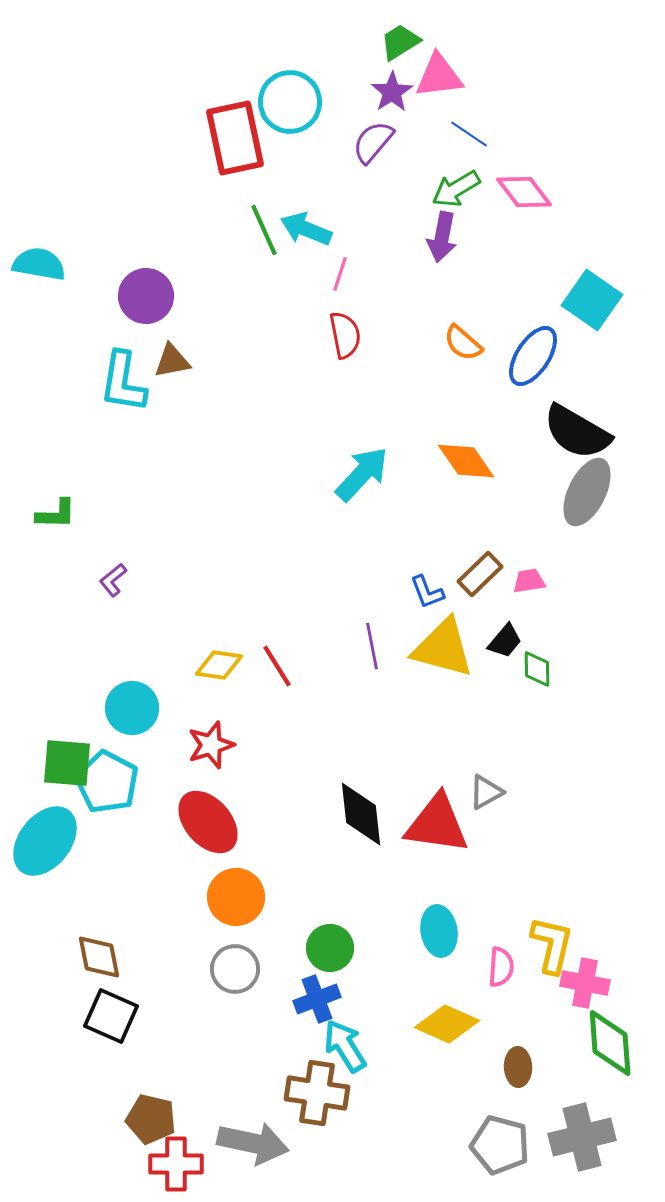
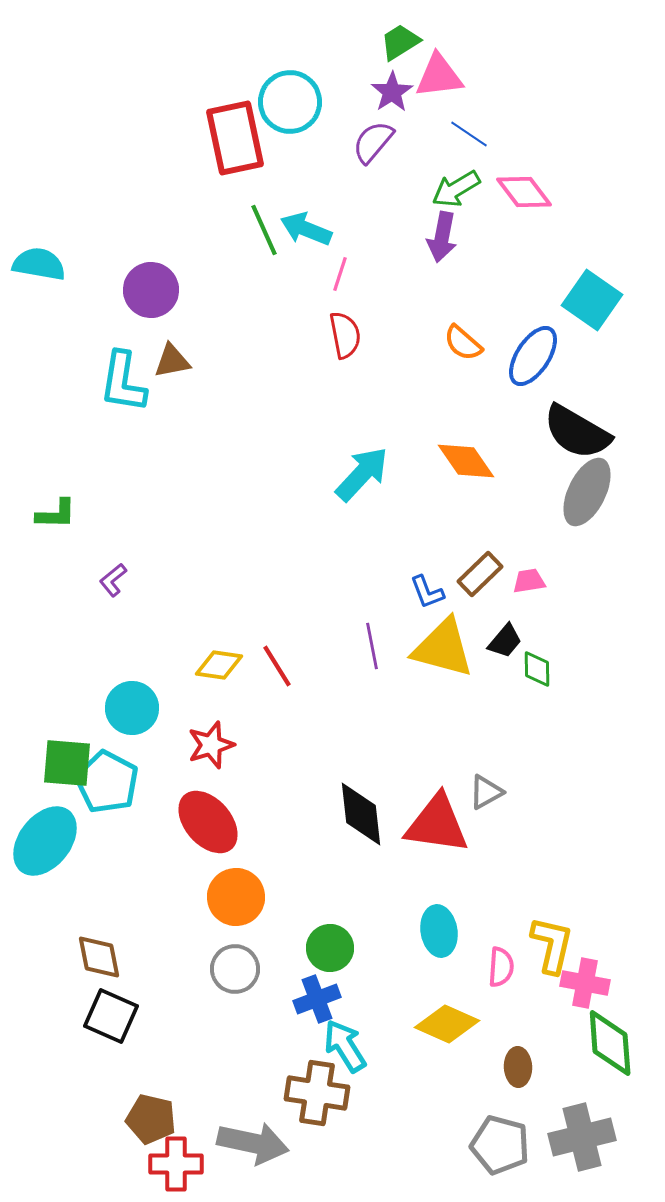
purple circle at (146, 296): moved 5 px right, 6 px up
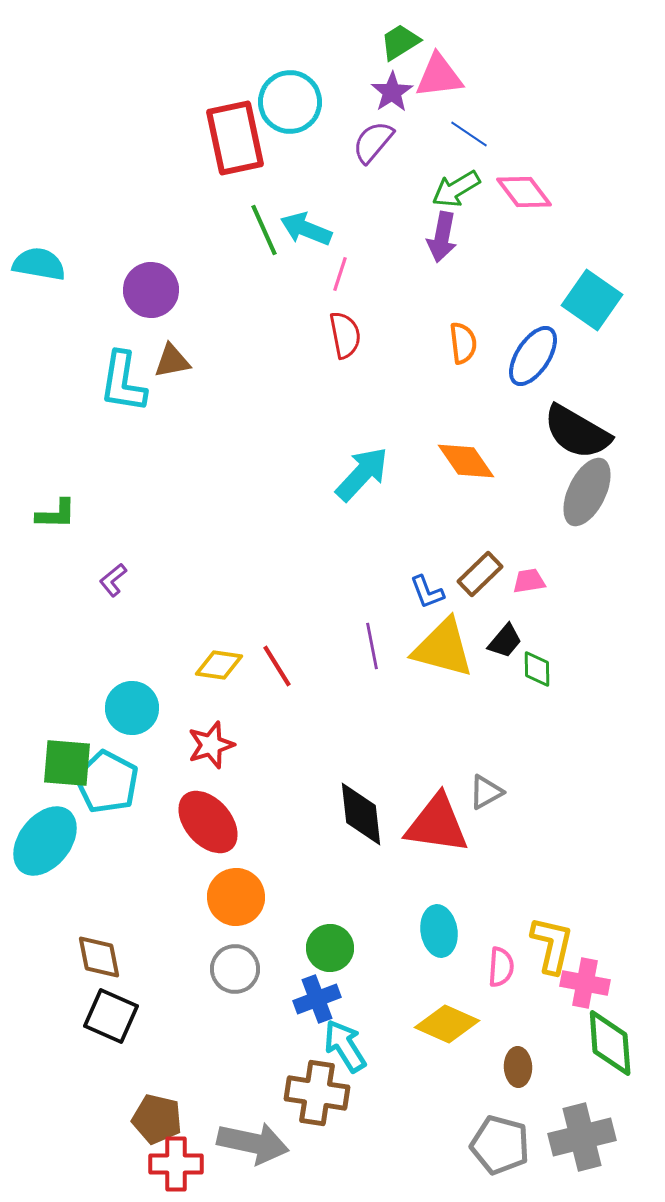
orange semicircle at (463, 343): rotated 138 degrees counterclockwise
brown pentagon at (151, 1119): moved 6 px right
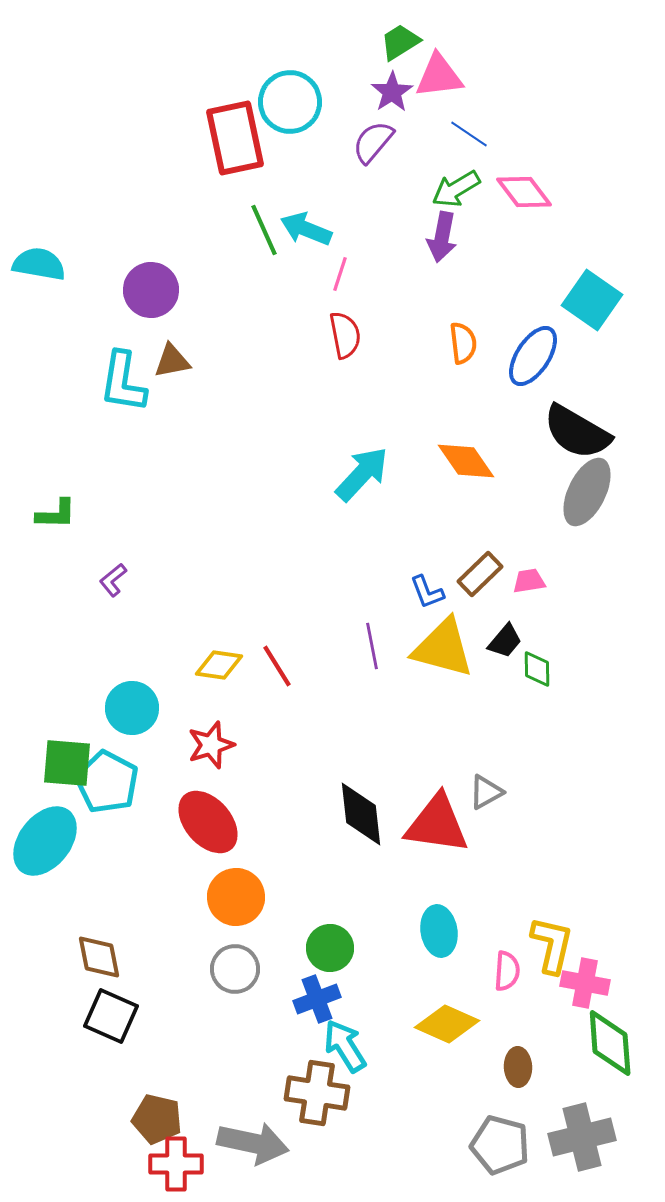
pink semicircle at (501, 967): moved 6 px right, 4 px down
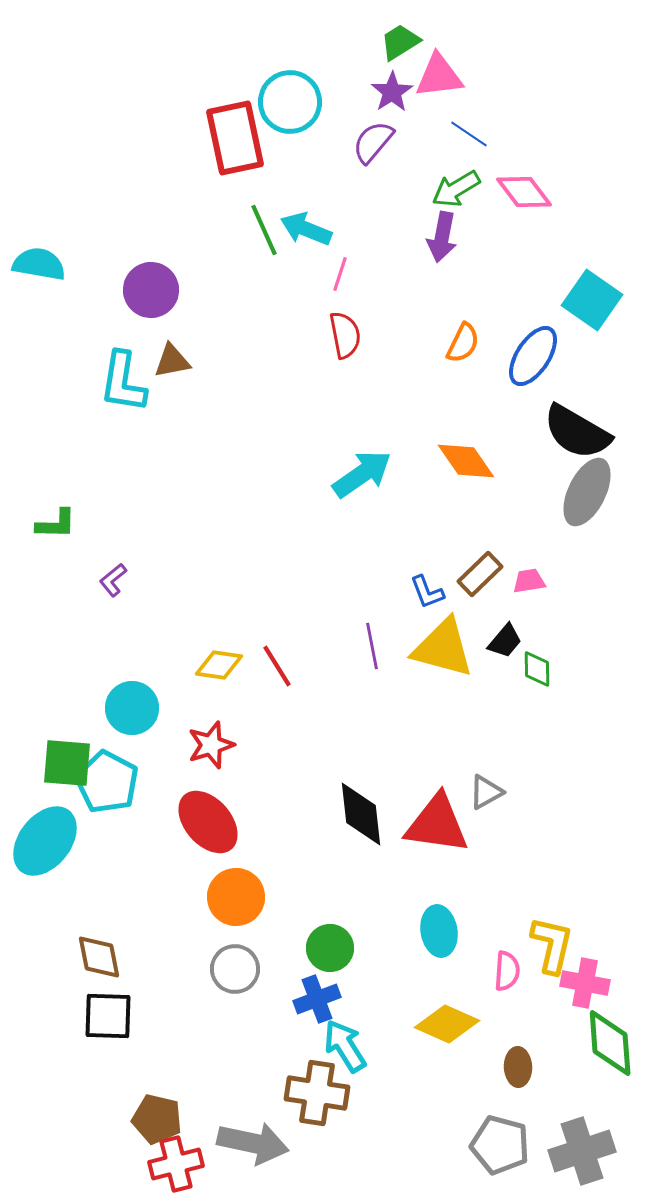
orange semicircle at (463, 343): rotated 33 degrees clockwise
cyan arrow at (362, 474): rotated 12 degrees clockwise
green L-shape at (56, 514): moved 10 px down
black square at (111, 1016): moved 3 px left; rotated 22 degrees counterclockwise
gray cross at (582, 1137): moved 14 px down; rotated 4 degrees counterclockwise
red cross at (176, 1164): rotated 14 degrees counterclockwise
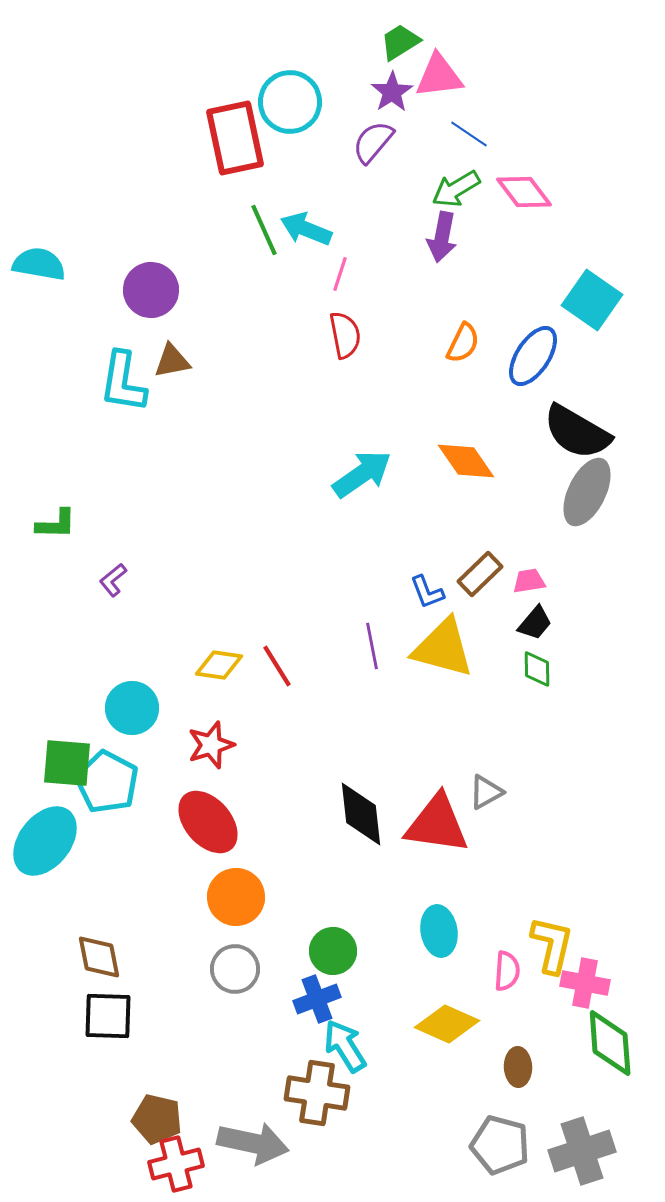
black trapezoid at (505, 641): moved 30 px right, 18 px up
green circle at (330, 948): moved 3 px right, 3 px down
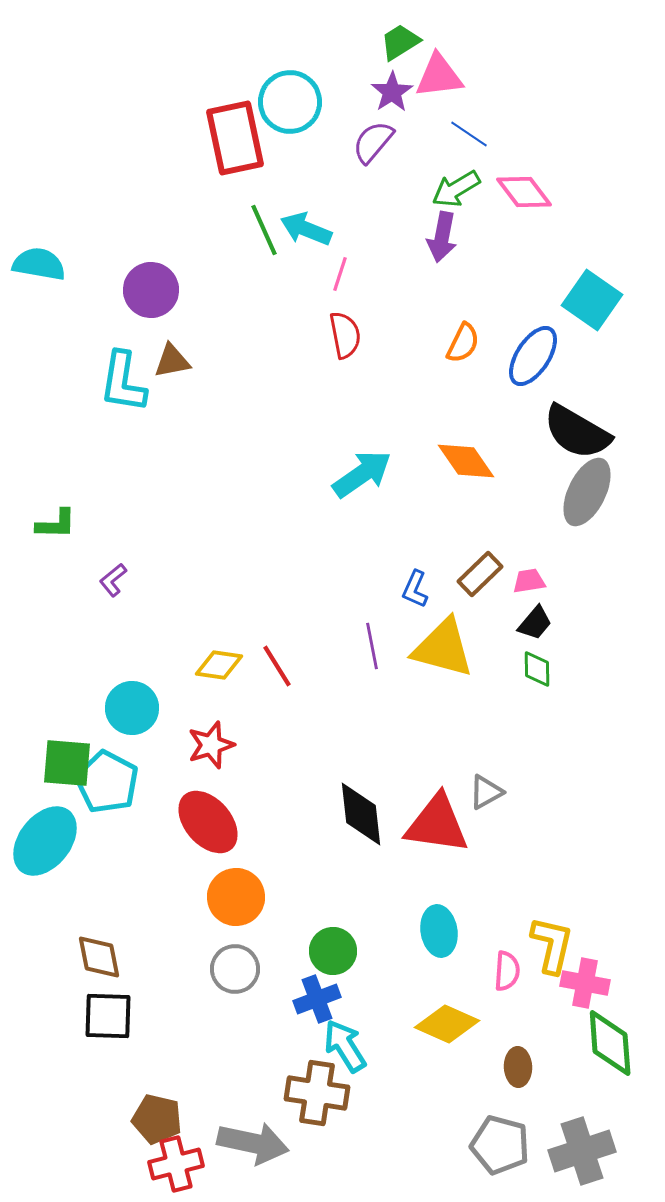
blue L-shape at (427, 592): moved 12 px left, 3 px up; rotated 45 degrees clockwise
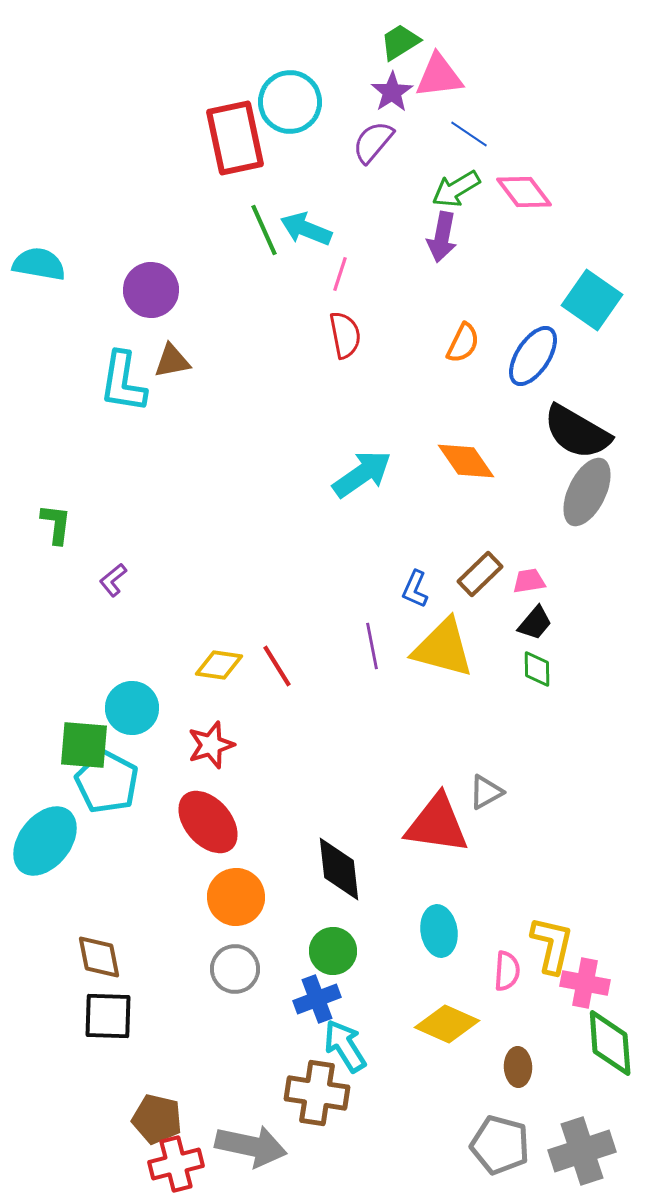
green L-shape at (56, 524): rotated 84 degrees counterclockwise
green square at (67, 763): moved 17 px right, 18 px up
black diamond at (361, 814): moved 22 px left, 55 px down
gray arrow at (253, 1143): moved 2 px left, 3 px down
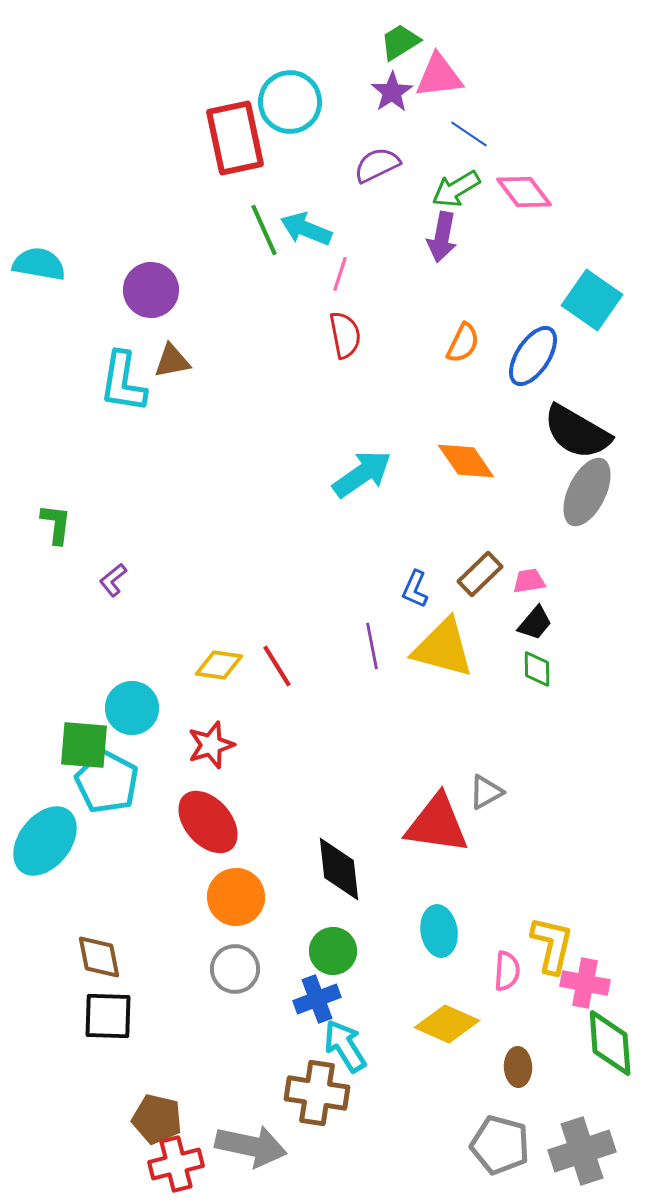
purple semicircle at (373, 142): moved 4 px right, 23 px down; rotated 24 degrees clockwise
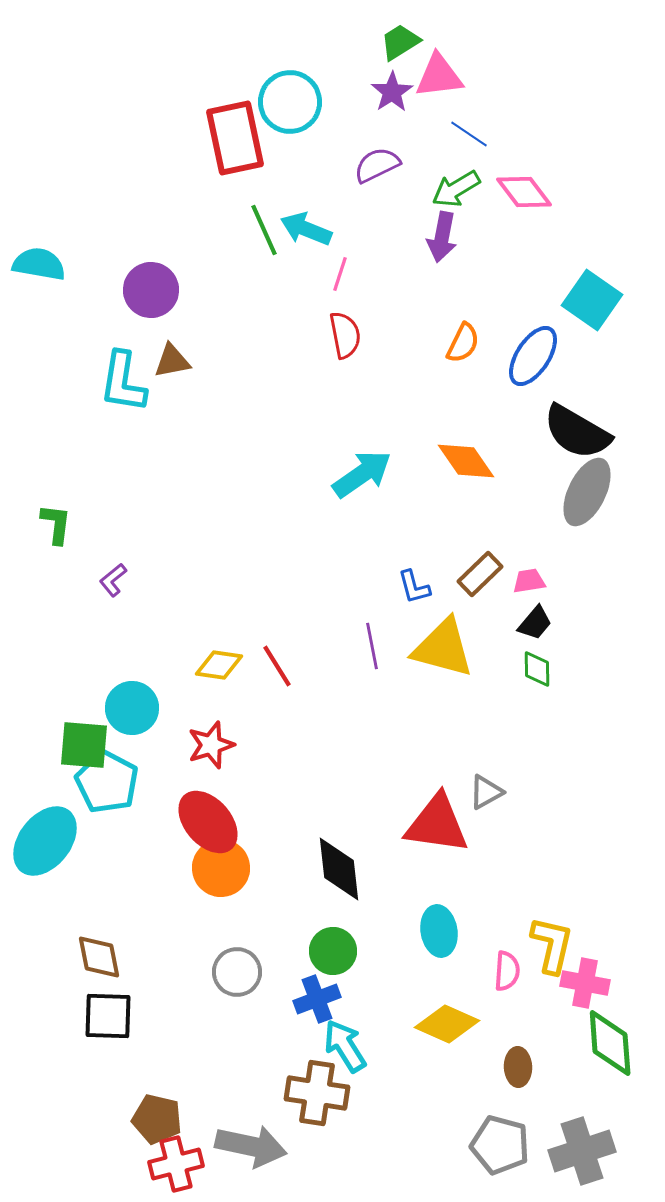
blue L-shape at (415, 589): moved 1 px left, 2 px up; rotated 39 degrees counterclockwise
orange circle at (236, 897): moved 15 px left, 29 px up
gray circle at (235, 969): moved 2 px right, 3 px down
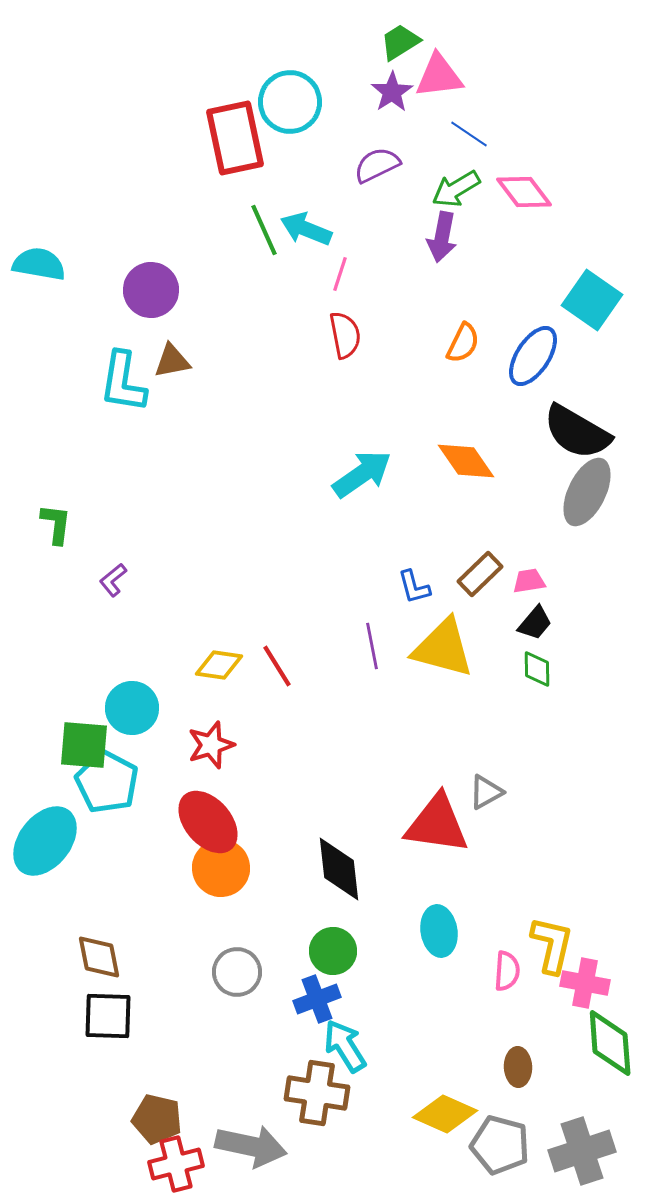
yellow diamond at (447, 1024): moved 2 px left, 90 px down
